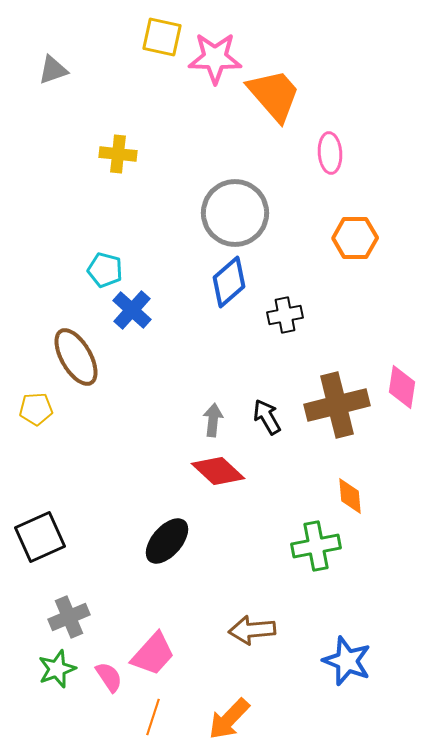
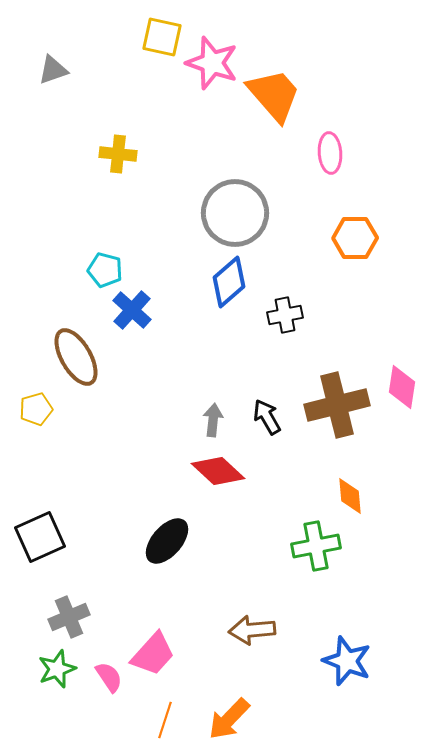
pink star: moved 3 px left, 5 px down; rotated 18 degrees clockwise
yellow pentagon: rotated 12 degrees counterclockwise
orange line: moved 12 px right, 3 px down
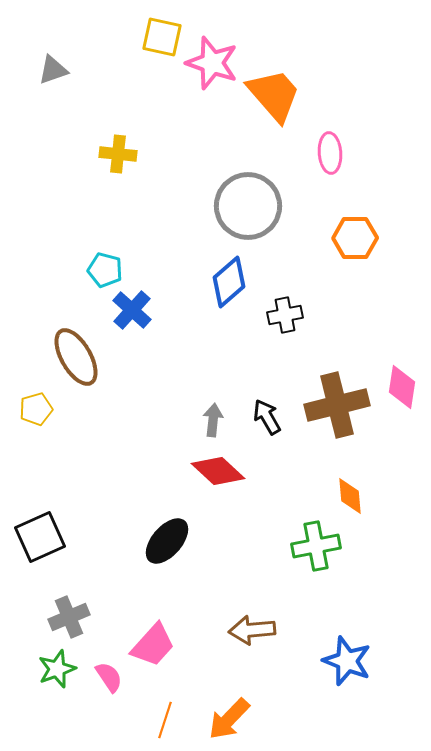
gray circle: moved 13 px right, 7 px up
pink trapezoid: moved 9 px up
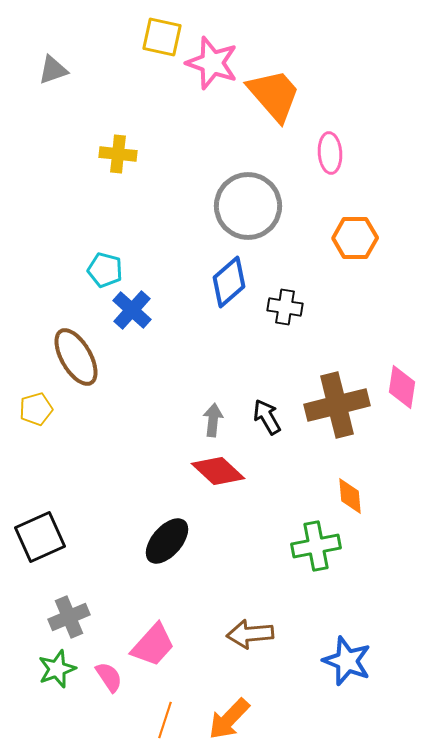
black cross: moved 8 px up; rotated 20 degrees clockwise
brown arrow: moved 2 px left, 4 px down
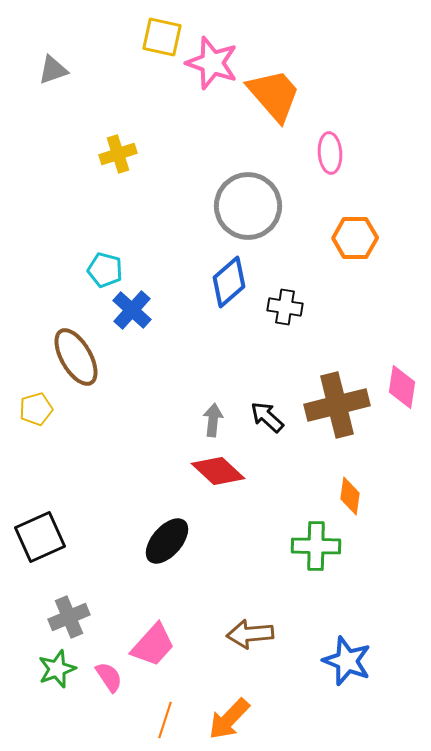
yellow cross: rotated 24 degrees counterclockwise
black arrow: rotated 18 degrees counterclockwise
orange diamond: rotated 12 degrees clockwise
green cross: rotated 12 degrees clockwise
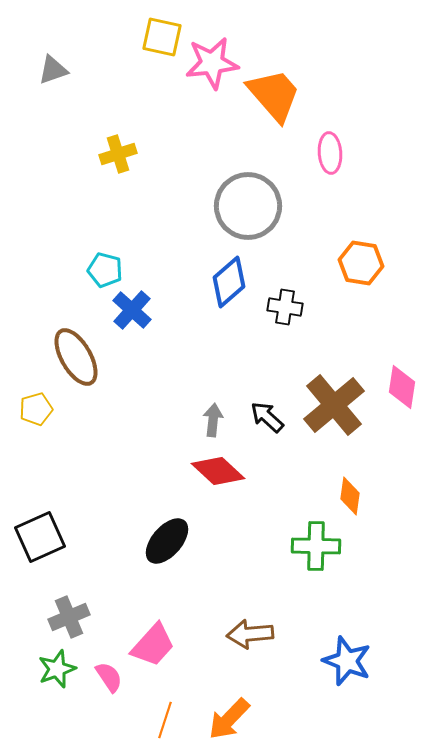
pink star: rotated 26 degrees counterclockwise
orange hexagon: moved 6 px right, 25 px down; rotated 9 degrees clockwise
brown cross: moved 3 px left; rotated 26 degrees counterclockwise
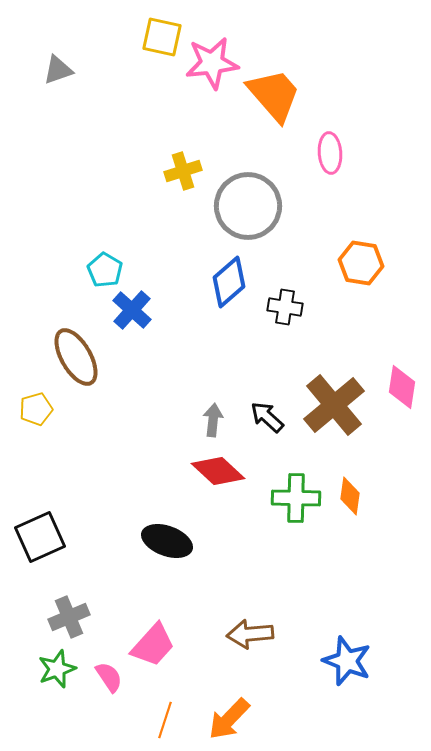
gray triangle: moved 5 px right
yellow cross: moved 65 px right, 17 px down
cyan pentagon: rotated 16 degrees clockwise
black ellipse: rotated 69 degrees clockwise
green cross: moved 20 px left, 48 px up
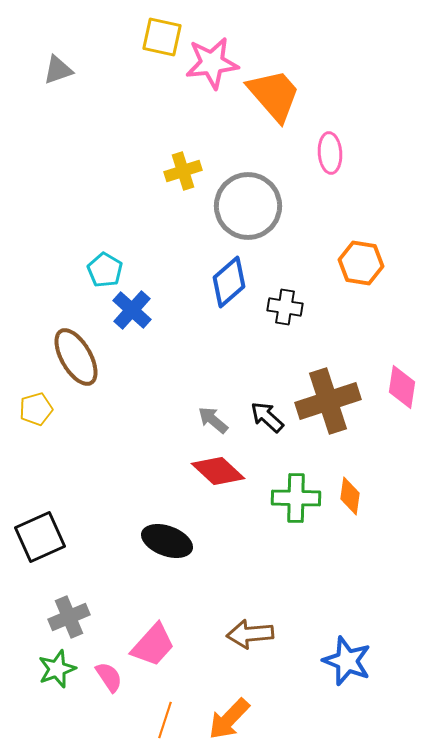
brown cross: moved 6 px left, 4 px up; rotated 22 degrees clockwise
gray arrow: rotated 56 degrees counterclockwise
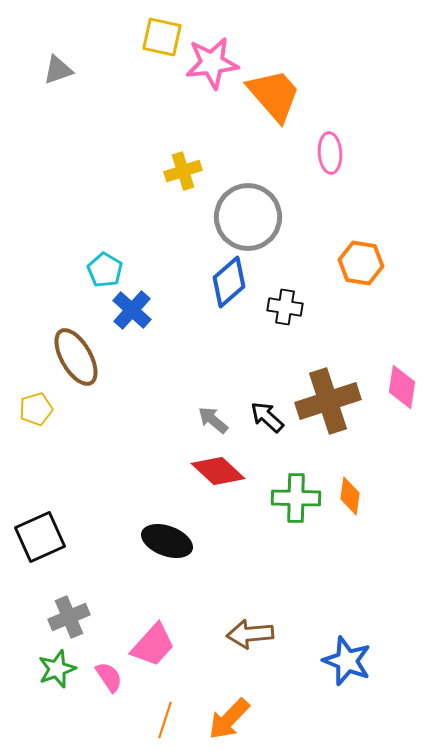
gray circle: moved 11 px down
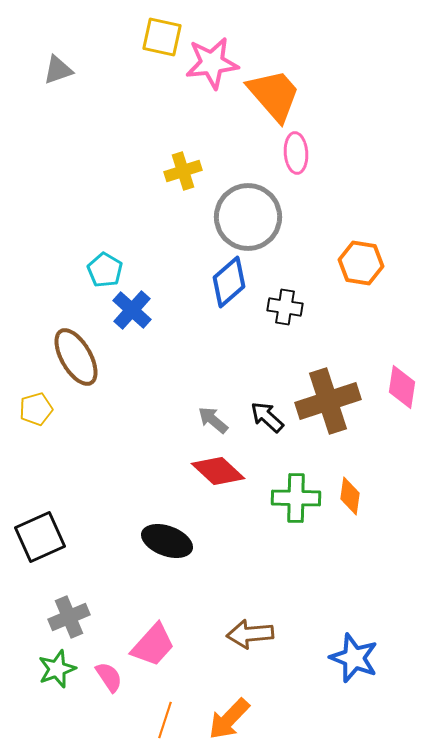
pink ellipse: moved 34 px left
blue star: moved 7 px right, 3 px up
